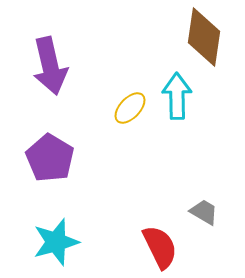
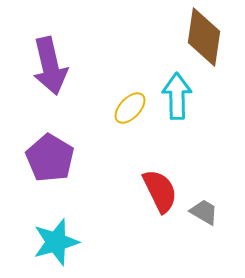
red semicircle: moved 56 px up
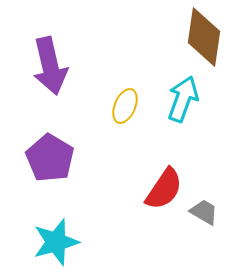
cyan arrow: moved 6 px right, 3 px down; rotated 21 degrees clockwise
yellow ellipse: moved 5 px left, 2 px up; rotated 20 degrees counterclockwise
red semicircle: moved 4 px right, 2 px up; rotated 60 degrees clockwise
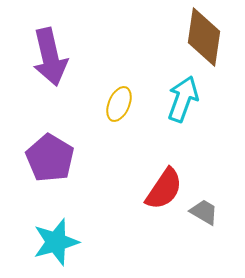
purple arrow: moved 9 px up
yellow ellipse: moved 6 px left, 2 px up
